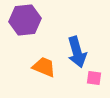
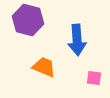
purple hexagon: moved 3 px right; rotated 20 degrees clockwise
blue arrow: moved 12 px up; rotated 12 degrees clockwise
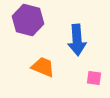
orange trapezoid: moved 1 px left
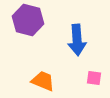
orange trapezoid: moved 14 px down
